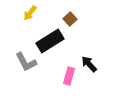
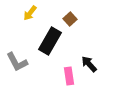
black rectangle: rotated 28 degrees counterclockwise
gray L-shape: moved 9 px left
pink rectangle: rotated 24 degrees counterclockwise
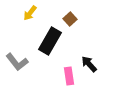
gray L-shape: rotated 10 degrees counterclockwise
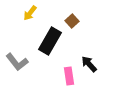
brown square: moved 2 px right, 2 px down
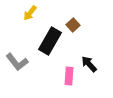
brown square: moved 1 px right, 4 px down
pink rectangle: rotated 12 degrees clockwise
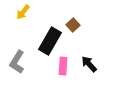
yellow arrow: moved 7 px left, 1 px up
gray L-shape: rotated 70 degrees clockwise
pink rectangle: moved 6 px left, 10 px up
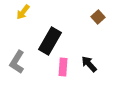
brown square: moved 25 px right, 8 px up
pink rectangle: moved 1 px down
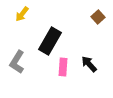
yellow arrow: moved 1 px left, 2 px down
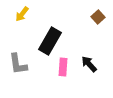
gray L-shape: moved 1 px right, 2 px down; rotated 40 degrees counterclockwise
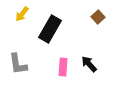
black rectangle: moved 12 px up
